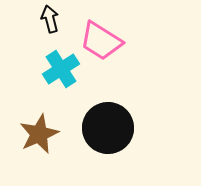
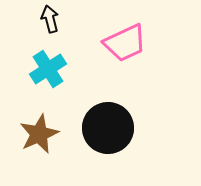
pink trapezoid: moved 24 px right, 2 px down; rotated 57 degrees counterclockwise
cyan cross: moved 13 px left
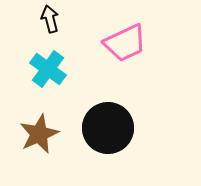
cyan cross: rotated 21 degrees counterclockwise
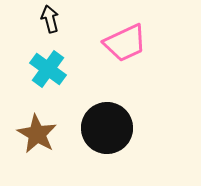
black circle: moved 1 px left
brown star: moved 2 px left; rotated 18 degrees counterclockwise
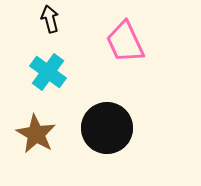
pink trapezoid: moved 1 px up; rotated 90 degrees clockwise
cyan cross: moved 3 px down
brown star: moved 1 px left
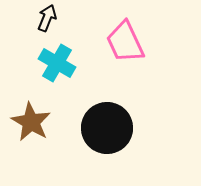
black arrow: moved 3 px left, 1 px up; rotated 36 degrees clockwise
cyan cross: moved 9 px right, 9 px up; rotated 6 degrees counterclockwise
brown star: moved 5 px left, 12 px up
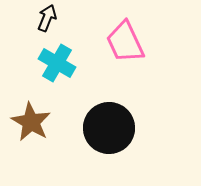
black circle: moved 2 px right
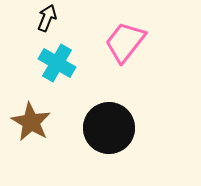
pink trapezoid: rotated 63 degrees clockwise
